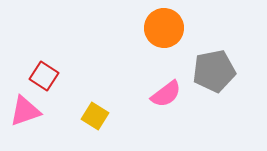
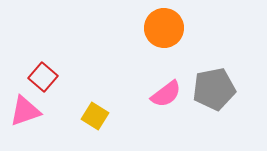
gray pentagon: moved 18 px down
red square: moved 1 px left, 1 px down; rotated 8 degrees clockwise
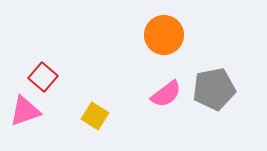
orange circle: moved 7 px down
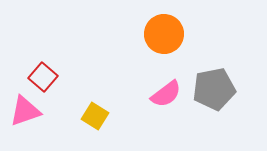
orange circle: moved 1 px up
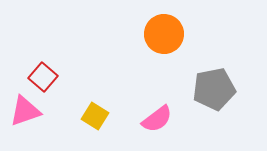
pink semicircle: moved 9 px left, 25 px down
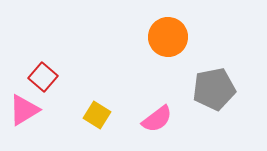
orange circle: moved 4 px right, 3 px down
pink triangle: moved 1 px left, 1 px up; rotated 12 degrees counterclockwise
yellow square: moved 2 px right, 1 px up
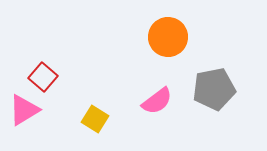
yellow square: moved 2 px left, 4 px down
pink semicircle: moved 18 px up
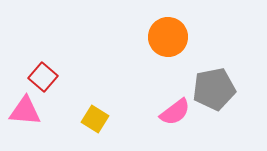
pink semicircle: moved 18 px right, 11 px down
pink triangle: moved 1 px right, 1 px down; rotated 36 degrees clockwise
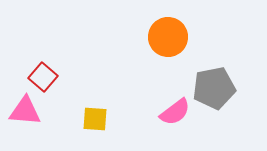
gray pentagon: moved 1 px up
yellow square: rotated 28 degrees counterclockwise
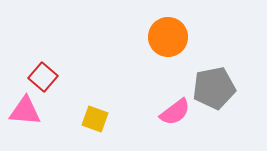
yellow square: rotated 16 degrees clockwise
